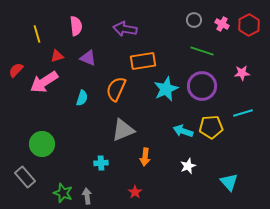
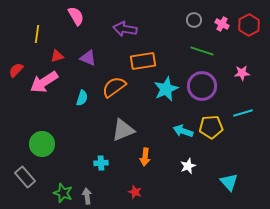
pink semicircle: moved 10 px up; rotated 24 degrees counterclockwise
yellow line: rotated 24 degrees clockwise
orange semicircle: moved 2 px left, 2 px up; rotated 30 degrees clockwise
red star: rotated 16 degrees counterclockwise
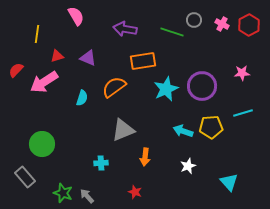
green line: moved 30 px left, 19 px up
gray arrow: rotated 35 degrees counterclockwise
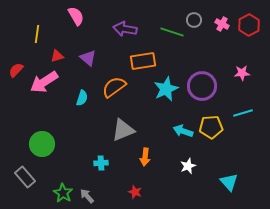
purple triangle: rotated 18 degrees clockwise
green star: rotated 12 degrees clockwise
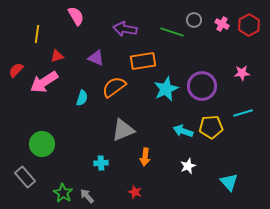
purple triangle: moved 8 px right; rotated 18 degrees counterclockwise
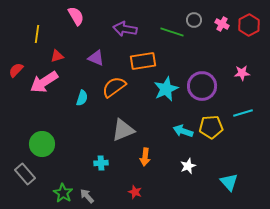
gray rectangle: moved 3 px up
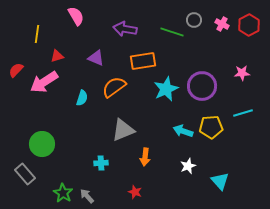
cyan triangle: moved 9 px left, 1 px up
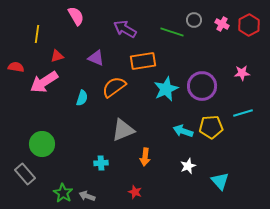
purple arrow: rotated 20 degrees clockwise
red semicircle: moved 3 px up; rotated 56 degrees clockwise
gray arrow: rotated 28 degrees counterclockwise
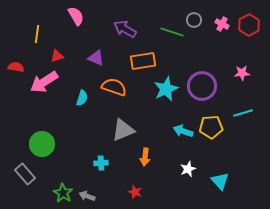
orange semicircle: rotated 55 degrees clockwise
white star: moved 3 px down
